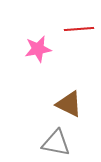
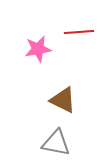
red line: moved 3 px down
brown triangle: moved 6 px left, 4 px up
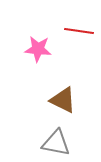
red line: moved 1 px up; rotated 12 degrees clockwise
pink star: rotated 16 degrees clockwise
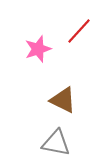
red line: rotated 56 degrees counterclockwise
pink star: rotated 24 degrees counterclockwise
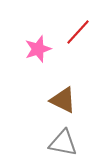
red line: moved 1 px left, 1 px down
gray triangle: moved 7 px right
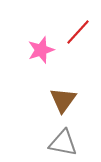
pink star: moved 3 px right, 1 px down
brown triangle: rotated 40 degrees clockwise
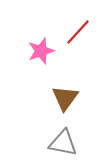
pink star: moved 1 px down
brown triangle: moved 2 px right, 2 px up
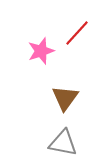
red line: moved 1 px left, 1 px down
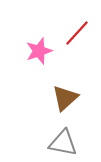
pink star: moved 2 px left
brown triangle: rotated 12 degrees clockwise
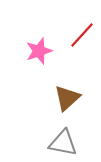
red line: moved 5 px right, 2 px down
brown triangle: moved 2 px right
